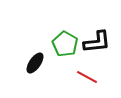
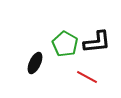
black ellipse: rotated 10 degrees counterclockwise
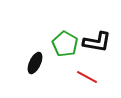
black L-shape: rotated 16 degrees clockwise
